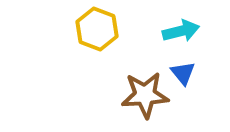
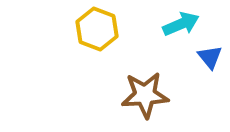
cyan arrow: moved 7 px up; rotated 9 degrees counterclockwise
blue triangle: moved 27 px right, 16 px up
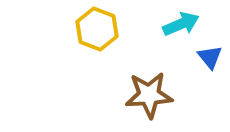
brown star: moved 4 px right
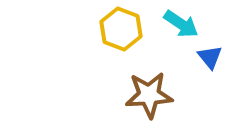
cyan arrow: rotated 57 degrees clockwise
yellow hexagon: moved 24 px right
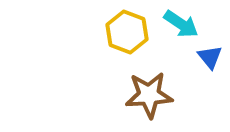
yellow hexagon: moved 6 px right, 3 px down
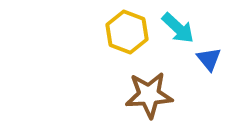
cyan arrow: moved 3 px left, 4 px down; rotated 9 degrees clockwise
blue triangle: moved 1 px left, 2 px down
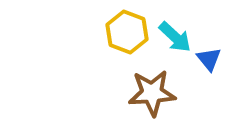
cyan arrow: moved 3 px left, 9 px down
brown star: moved 3 px right, 2 px up
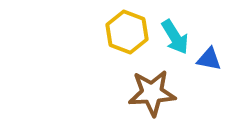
cyan arrow: rotated 15 degrees clockwise
blue triangle: rotated 40 degrees counterclockwise
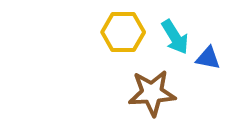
yellow hexagon: moved 4 px left; rotated 21 degrees counterclockwise
blue triangle: moved 1 px left, 1 px up
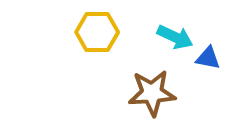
yellow hexagon: moved 26 px left
cyan arrow: rotated 33 degrees counterclockwise
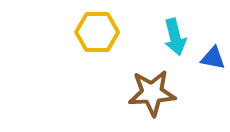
cyan arrow: rotated 51 degrees clockwise
blue triangle: moved 5 px right
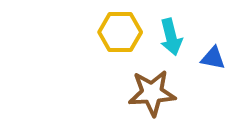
yellow hexagon: moved 23 px right
cyan arrow: moved 4 px left
